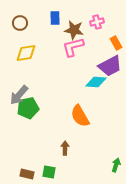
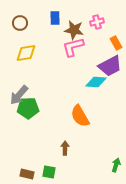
green pentagon: rotated 10 degrees clockwise
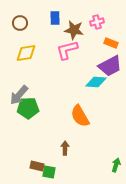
orange rectangle: moved 5 px left; rotated 40 degrees counterclockwise
pink L-shape: moved 6 px left, 3 px down
brown rectangle: moved 10 px right, 8 px up
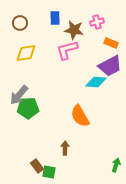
brown rectangle: rotated 40 degrees clockwise
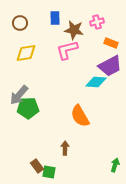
green arrow: moved 1 px left
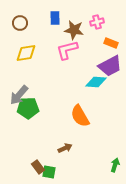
brown arrow: rotated 64 degrees clockwise
brown rectangle: moved 1 px right, 1 px down
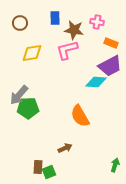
pink cross: rotated 24 degrees clockwise
yellow diamond: moved 6 px right
brown rectangle: rotated 40 degrees clockwise
green square: rotated 32 degrees counterclockwise
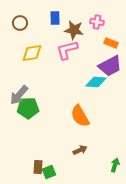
brown arrow: moved 15 px right, 2 px down
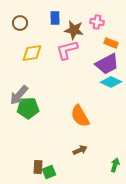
purple trapezoid: moved 3 px left, 2 px up
cyan diamond: moved 15 px right; rotated 20 degrees clockwise
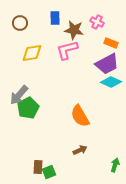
pink cross: rotated 16 degrees clockwise
green pentagon: rotated 25 degrees counterclockwise
